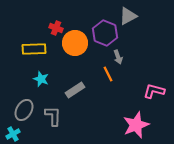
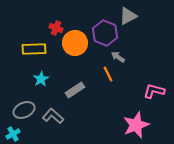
gray arrow: rotated 144 degrees clockwise
cyan star: rotated 21 degrees clockwise
gray ellipse: rotated 35 degrees clockwise
gray L-shape: rotated 50 degrees counterclockwise
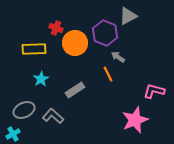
pink star: moved 1 px left, 5 px up
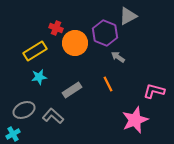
yellow rectangle: moved 1 px right, 2 px down; rotated 30 degrees counterclockwise
orange line: moved 10 px down
cyan star: moved 2 px left, 2 px up; rotated 21 degrees clockwise
gray rectangle: moved 3 px left
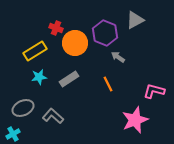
gray triangle: moved 7 px right, 4 px down
gray rectangle: moved 3 px left, 11 px up
gray ellipse: moved 1 px left, 2 px up
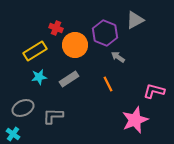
orange circle: moved 2 px down
gray L-shape: rotated 40 degrees counterclockwise
cyan cross: rotated 24 degrees counterclockwise
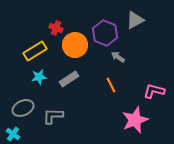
orange line: moved 3 px right, 1 px down
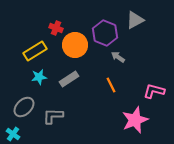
gray ellipse: moved 1 px right, 1 px up; rotated 20 degrees counterclockwise
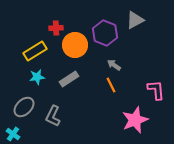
red cross: rotated 24 degrees counterclockwise
gray arrow: moved 4 px left, 8 px down
cyan star: moved 2 px left
pink L-shape: moved 2 px right, 1 px up; rotated 70 degrees clockwise
gray L-shape: rotated 65 degrees counterclockwise
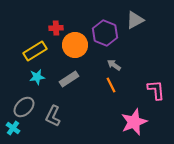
pink star: moved 1 px left, 2 px down
cyan cross: moved 6 px up
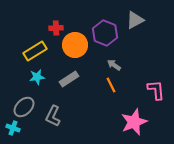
cyan cross: rotated 16 degrees counterclockwise
